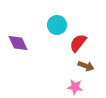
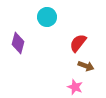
cyan circle: moved 10 px left, 8 px up
purple diamond: rotated 40 degrees clockwise
pink star: rotated 14 degrees clockwise
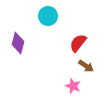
cyan circle: moved 1 px right, 1 px up
brown arrow: rotated 14 degrees clockwise
pink star: moved 2 px left, 1 px up
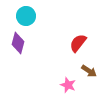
cyan circle: moved 22 px left
brown arrow: moved 3 px right, 5 px down
pink star: moved 5 px left, 1 px up
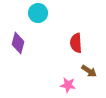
cyan circle: moved 12 px right, 3 px up
red semicircle: moved 2 px left; rotated 42 degrees counterclockwise
pink star: rotated 14 degrees counterclockwise
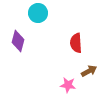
purple diamond: moved 2 px up
brown arrow: rotated 63 degrees counterclockwise
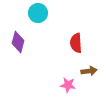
purple diamond: moved 1 px down
brown arrow: rotated 21 degrees clockwise
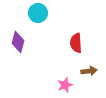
pink star: moved 3 px left; rotated 28 degrees counterclockwise
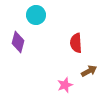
cyan circle: moved 2 px left, 2 px down
brown arrow: rotated 21 degrees counterclockwise
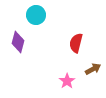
red semicircle: rotated 18 degrees clockwise
brown arrow: moved 4 px right, 2 px up
pink star: moved 2 px right, 4 px up; rotated 14 degrees counterclockwise
